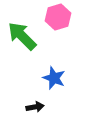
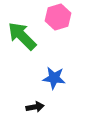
blue star: rotated 15 degrees counterclockwise
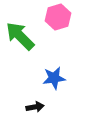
green arrow: moved 2 px left
blue star: rotated 15 degrees counterclockwise
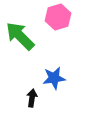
black arrow: moved 3 px left, 9 px up; rotated 72 degrees counterclockwise
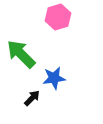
green arrow: moved 1 px right, 18 px down
black arrow: rotated 36 degrees clockwise
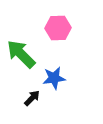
pink hexagon: moved 11 px down; rotated 15 degrees clockwise
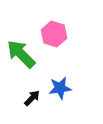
pink hexagon: moved 4 px left, 6 px down; rotated 20 degrees clockwise
blue star: moved 6 px right, 10 px down
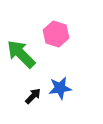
pink hexagon: moved 2 px right
black arrow: moved 1 px right, 2 px up
